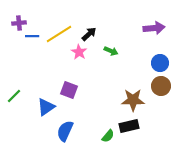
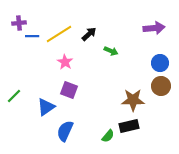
pink star: moved 14 px left, 10 px down
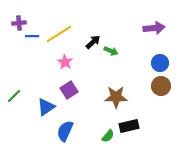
black arrow: moved 4 px right, 8 px down
purple square: rotated 36 degrees clockwise
brown star: moved 17 px left, 3 px up
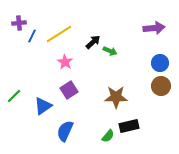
blue line: rotated 64 degrees counterclockwise
green arrow: moved 1 px left
blue triangle: moved 3 px left, 1 px up
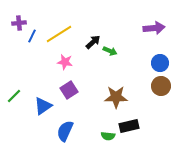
pink star: rotated 21 degrees counterclockwise
green semicircle: rotated 56 degrees clockwise
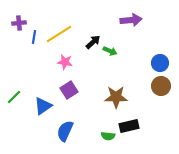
purple arrow: moved 23 px left, 8 px up
blue line: moved 2 px right, 1 px down; rotated 16 degrees counterclockwise
green line: moved 1 px down
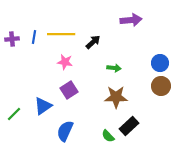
purple cross: moved 7 px left, 16 px down
yellow line: moved 2 px right; rotated 32 degrees clockwise
green arrow: moved 4 px right, 17 px down; rotated 16 degrees counterclockwise
green line: moved 17 px down
black rectangle: rotated 30 degrees counterclockwise
green semicircle: rotated 40 degrees clockwise
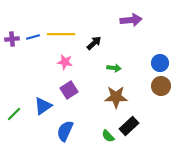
blue line: moved 1 px left; rotated 64 degrees clockwise
black arrow: moved 1 px right, 1 px down
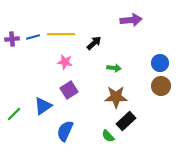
black rectangle: moved 3 px left, 5 px up
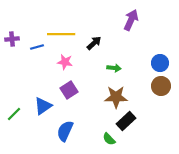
purple arrow: rotated 60 degrees counterclockwise
blue line: moved 4 px right, 10 px down
green semicircle: moved 1 px right, 3 px down
